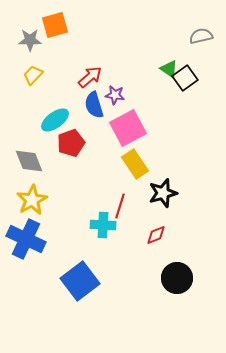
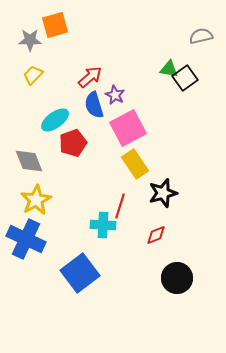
green triangle: rotated 24 degrees counterclockwise
purple star: rotated 18 degrees clockwise
red pentagon: moved 2 px right
yellow star: moved 4 px right
blue square: moved 8 px up
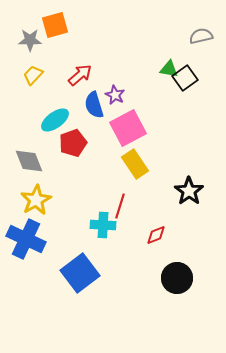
red arrow: moved 10 px left, 2 px up
black star: moved 26 px right, 2 px up; rotated 20 degrees counterclockwise
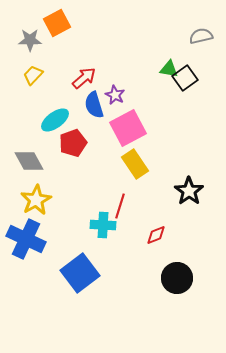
orange square: moved 2 px right, 2 px up; rotated 12 degrees counterclockwise
red arrow: moved 4 px right, 3 px down
gray diamond: rotated 8 degrees counterclockwise
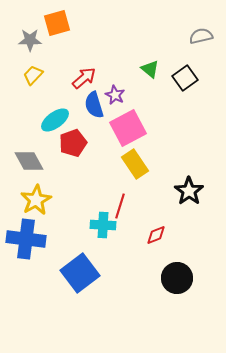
orange square: rotated 12 degrees clockwise
green triangle: moved 19 px left; rotated 30 degrees clockwise
blue cross: rotated 18 degrees counterclockwise
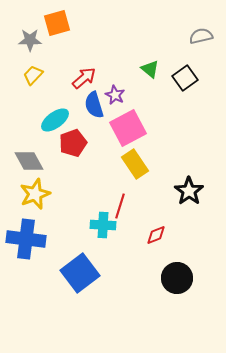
yellow star: moved 1 px left, 6 px up; rotated 8 degrees clockwise
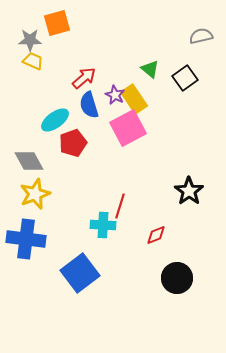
yellow trapezoid: moved 14 px up; rotated 70 degrees clockwise
blue semicircle: moved 5 px left
yellow rectangle: moved 1 px left, 65 px up
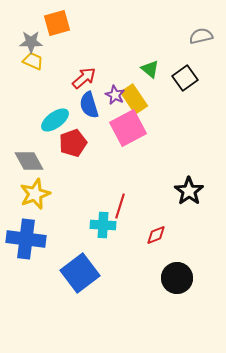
gray star: moved 1 px right, 2 px down
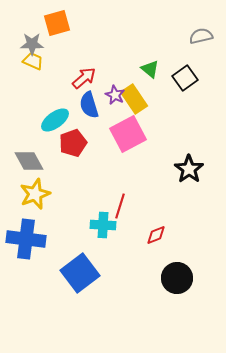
gray star: moved 1 px right, 2 px down
pink square: moved 6 px down
black star: moved 22 px up
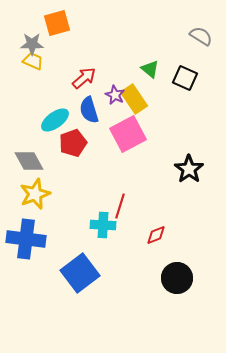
gray semicircle: rotated 45 degrees clockwise
black square: rotated 30 degrees counterclockwise
blue semicircle: moved 5 px down
